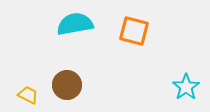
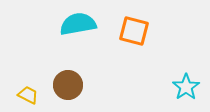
cyan semicircle: moved 3 px right
brown circle: moved 1 px right
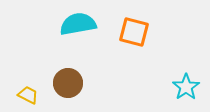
orange square: moved 1 px down
brown circle: moved 2 px up
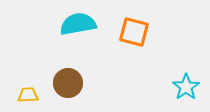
yellow trapezoid: rotated 30 degrees counterclockwise
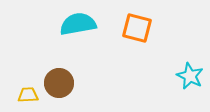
orange square: moved 3 px right, 4 px up
brown circle: moved 9 px left
cyan star: moved 4 px right, 11 px up; rotated 12 degrees counterclockwise
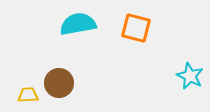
orange square: moved 1 px left
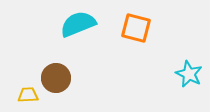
cyan semicircle: rotated 12 degrees counterclockwise
cyan star: moved 1 px left, 2 px up
brown circle: moved 3 px left, 5 px up
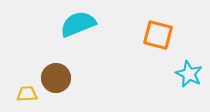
orange square: moved 22 px right, 7 px down
yellow trapezoid: moved 1 px left, 1 px up
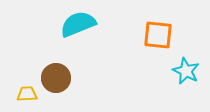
orange square: rotated 8 degrees counterclockwise
cyan star: moved 3 px left, 3 px up
